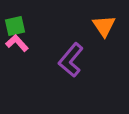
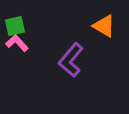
orange triangle: rotated 25 degrees counterclockwise
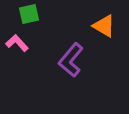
green square: moved 14 px right, 12 px up
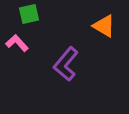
purple L-shape: moved 5 px left, 4 px down
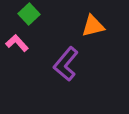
green square: rotated 30 degrees counterclockwise
orange triangle: moved 11 px left; rotated 45 degrees counterclockwise
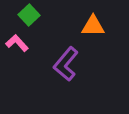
green square: moved 1 px down
orange triangle: rotated 15 degrees clockwise
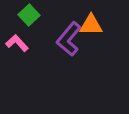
orange triangle: moved 2 px left, 1 px up
purple L-shape: moved 3 px right, 25 px up
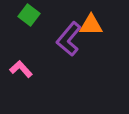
green square: rotated 10 degrees counterclockwise
pink L-shape: moved 4 px right, 26 px down
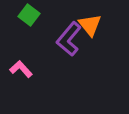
orange triangle: moved 1 px left; rotated 50 degrees clockwise
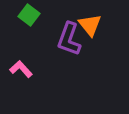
purple L-shape: rotated 20 degrees counterclockwise
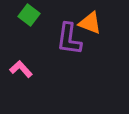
orange triangle: moved 2 px up; rotated 30 degrees counterclockwise
purple L-shape: rotated 12 degrees counterclockwise
